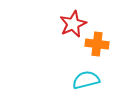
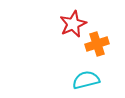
orange cross: rotated 25 degrees counterclockwise
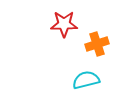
red star: moved 9 px left; rotated 24 degrees clockwise
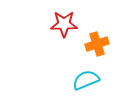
cyan semicircle: rotated 8 degrees counterclockwise
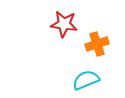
red star: rotated 8 degrees clockwise
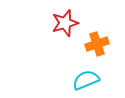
red star: moved 1 px right, 1 px up; rotated 24 degrees counterclockwise
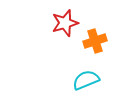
orange cross: moved 2 px left, 3 px up
